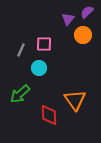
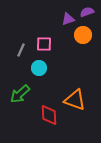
purple semicircle: rotated 24 degrees clockwise
purple triangle: rotated 32 degrees clockwise
orange triangle: rotated 35 degrees counterclockwise
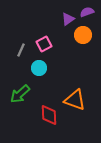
purple triangle: rotated 16 degrees counterclockwise
pink square: rotated 28 degrees counterclockwise
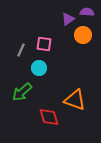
purple semicircle: rotated 24 degrees clockwise
pink square: rotated 35 degrees clockwise
green arrow: moved 2 px right, 2 px up
red diamond: moved 2 px down; rotated 15 degrees counterclockwise
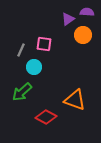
cyan circle: moved 5 px left, 1 px up
red diamond: moved 3 px left; rotated 45 degrees counterclockwise
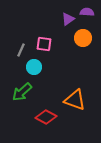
orange circle: moved 3 px down
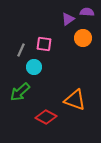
green arrow: moved 2 px left
